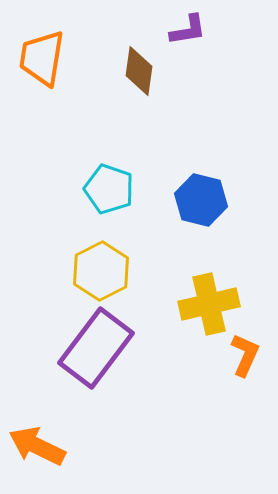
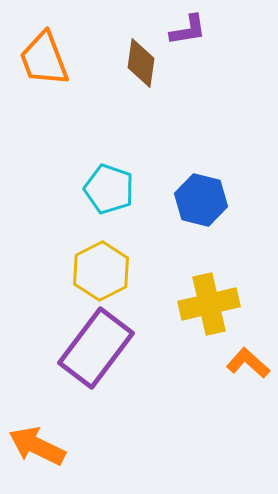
orange trapezoid: moved 2 px right, 1 px down; rotated 30 degrees counterclockwise
brown diamond: moved 2 px right, 8 px up
orange L-shape: moved 3 px right, 8 px down; rotated 72 degrees counterclockwise
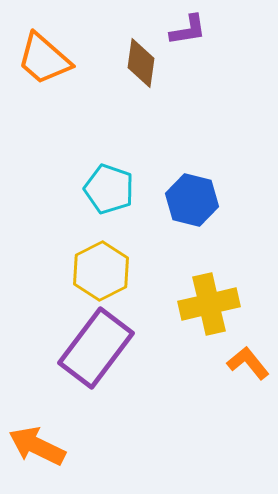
orange trapezoid: rotated 28 degrees counterclockwise
blue hexagon: moved 9 px left
orange L-shape: rotated 9 degrees clockwise
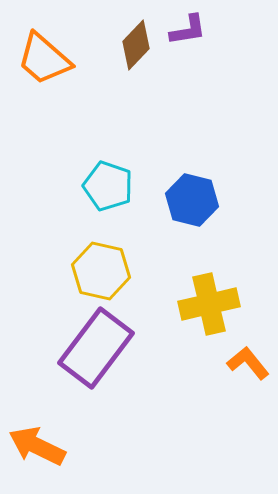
brown diamond: moved 5 px left, 18 px up; rotated 36 degrees clockwise
cyan pentagon: moved 1 px left, 3 px up
yellow hexagon: rotated 20 degrees counterclockwise
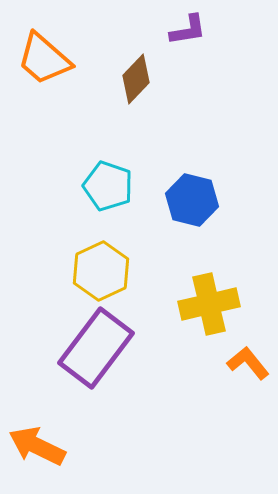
brown diamond: moved 34 px down
yellow hexagon: rotated 22 degrees clockwise
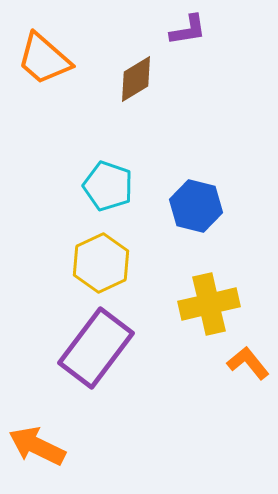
brown diamond: rotated 15 degrees clockwise
blue hexagon: moved 4 px right, 6 px down
yellow hexagon: moved 8 px up
